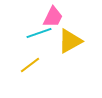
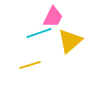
yellow triangle: rotated 12 degrees counterclockwise
yellow line: rotated 20 degrees clockwise
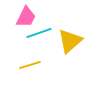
pink trapezoid: moved 27 px left
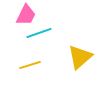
pink trapezoid: moved 2 px up
yellow triangle: moved 10 px right, 16 px down
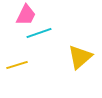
yellow line: moved 13 px left
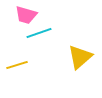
pink trapezoid: rotated 80 degrees clockwise
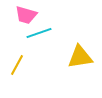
yellow triangle: rotated 32 degrees clockwise
yellow line: rotated 45 degrees counterclockwise
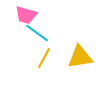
cyan line: moved 2 px left; rotated 55 degrees clockwise
yellow line: moved 27 px right, 7 px up
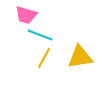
cyan line: moved 3 px right, 2 px down; rotated 15 degrees counterclockwise
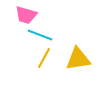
yellow triangle: moved 2 px left, 2 px down
